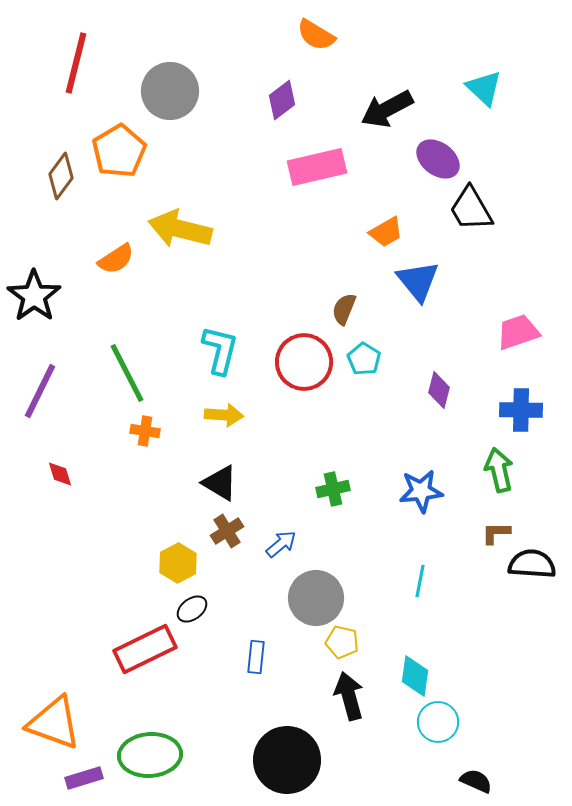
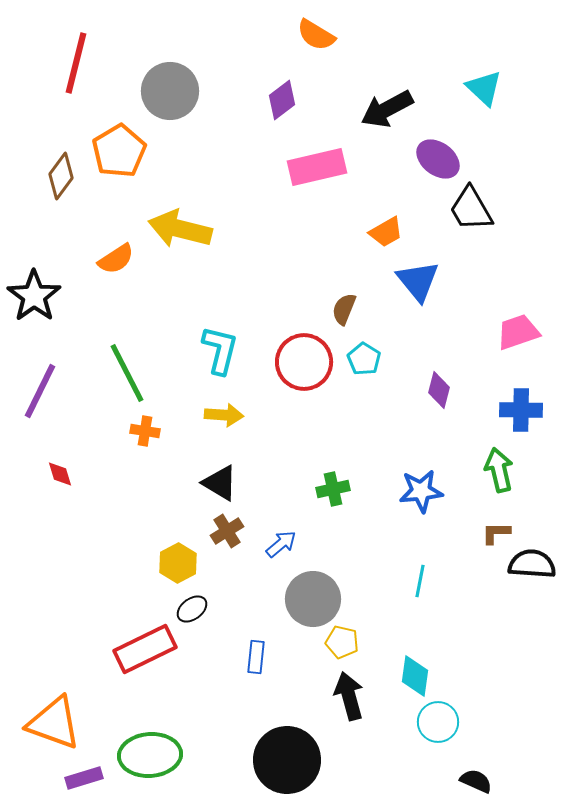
gray circle at (316, 598): moved 3 px left, 1 px down
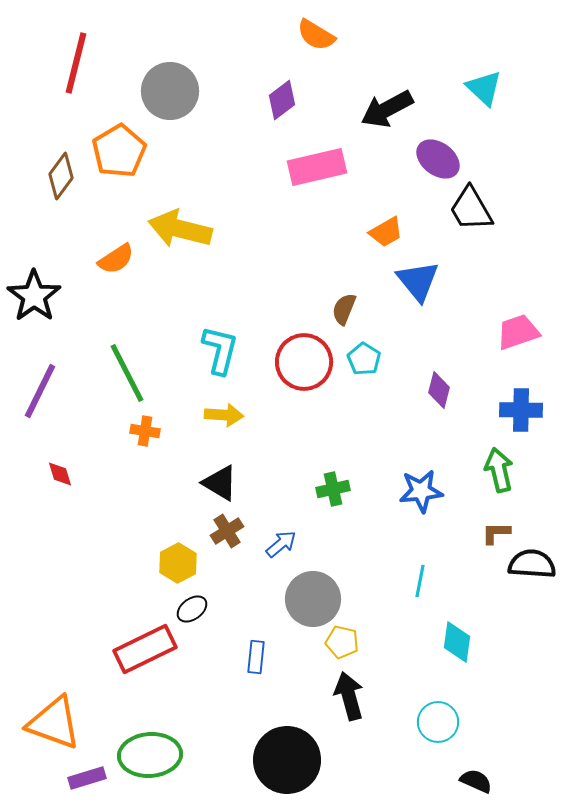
cyan diamond at (415, 676): moved 42 px right, 34 px up
purple rectangle at (84, 778): moved 3 px right
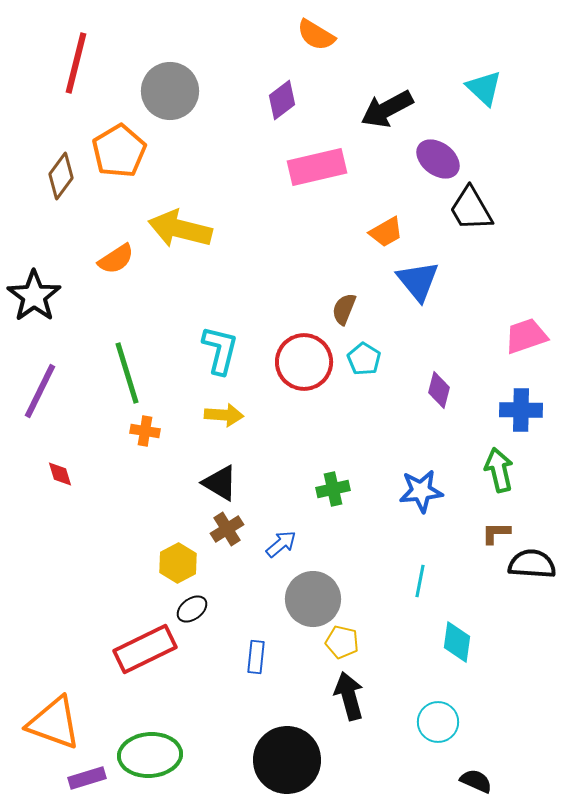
pink trapezoid at (518, 332): moved 8 px right, 4 px down
green line at (127, 373): rotated 10 degrees clockwise
brown cross at (227, 531): moved 2 px up
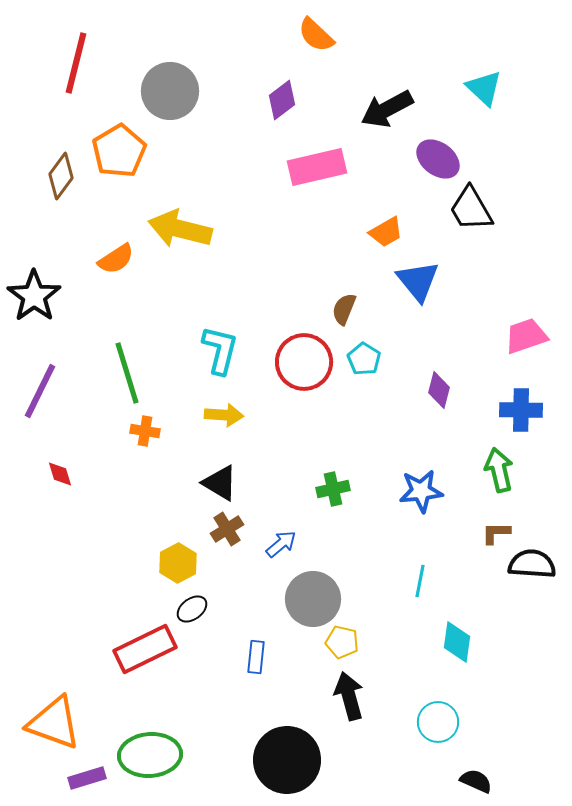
orange semicircle at (316, 35): rotated 12 degrees clockwise
